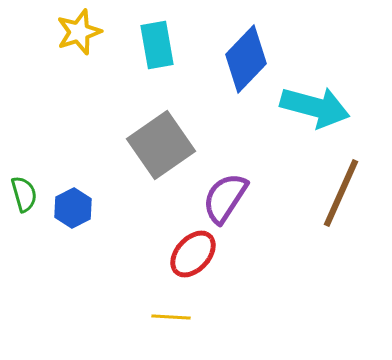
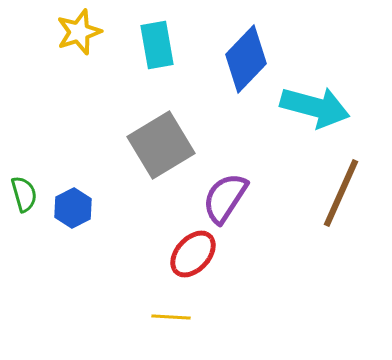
gray square: rotated 4 degrees clockwise
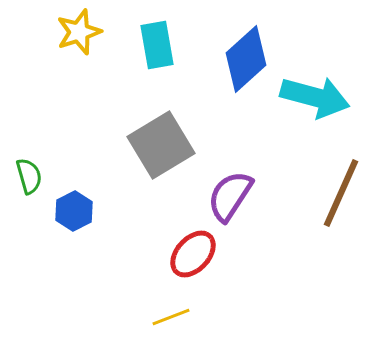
blue diamond: rotated 4 degrees clockwise
cyan arrow: moved 10 px up
green semicircle: moved 5 px right, 18 px up
purple semicircle: moved 5 px right, 2 px up
blue hexagon: moved 1 px right, 3 px down
yellow line: rotated 24 degrees counterclockwise
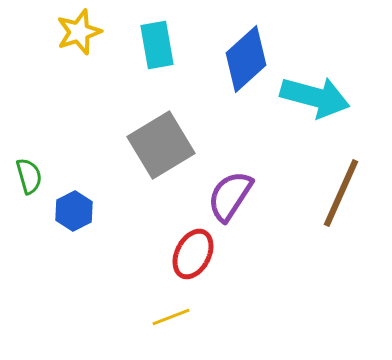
red ellipse: rotated 15 degrees counterclockwise
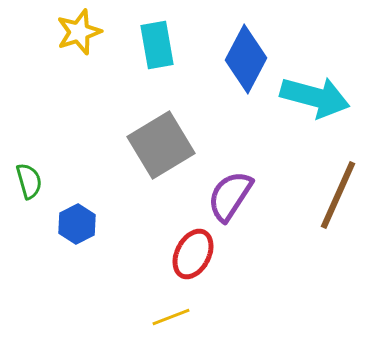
blue diamond: rotated 20 degrees counterclockwise
green semicircle: moved 5 px down
brown line: moved 3 px left, 2 px down
blue hexagon: moved 3 px right, 13 px down
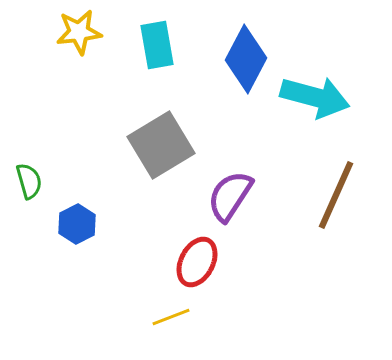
yellow star: rotated 12 degrees clockwise
brown line: moved 2 px left
red ellipse: moved 4 px right, 8 px down
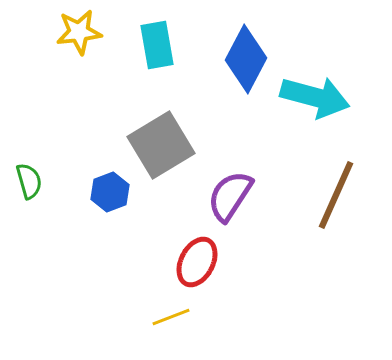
blue hexagon: moved 33 px right, 32 px up; rotated 6 degrees clockwise
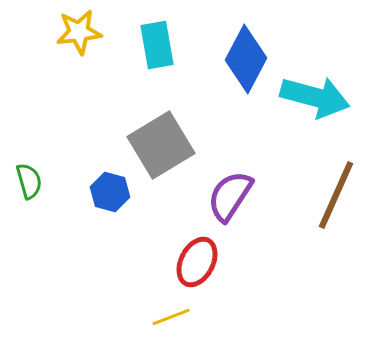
blue hexagon: rotated 24 degrees counterclockwise
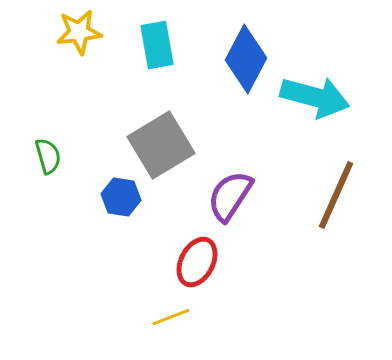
green semicircle: moved 19 px right, 25 px up
blue hexagon: moved 11 px right, 5 px down; rotated 6 degrees counterclockwise
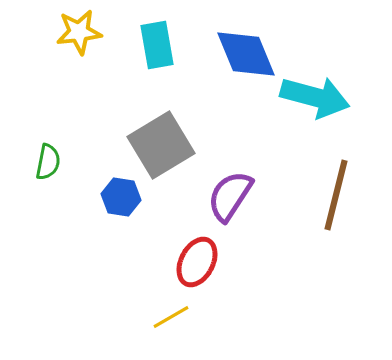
blue diamond: moved 5 px up; rotated 50 degrees counterclockwise
green semicircle: moved 6 px down; rotated 27 degrees clockwise
brown line: rotated 10 degrees counterclockwise
yellow line: rotated 9 degrees counterclockwise
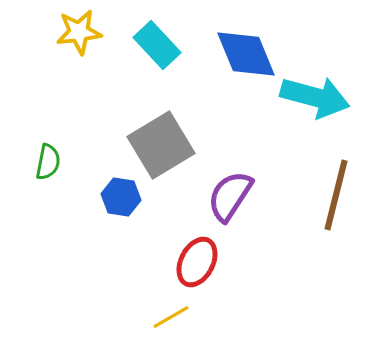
cyan rectangle: rotated 33 degrees counterclockwise
